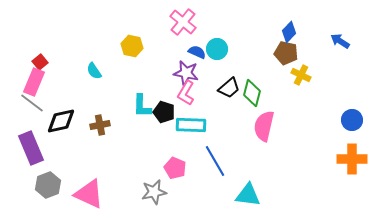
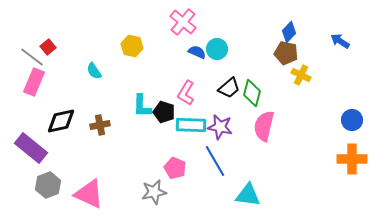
red square: moved 8 px right, 15 px up
purple star: moved 34 px right, 54 px down
gray line: moved 46 px up
purple rectangle: rotated 28 degrees counterclockwise
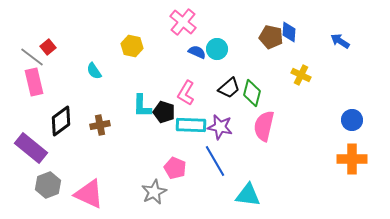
blue diamond: rotated 40 degrees counterclockwise
brown pentagon: moved 15 px left, 16 px up
pink rectangle: rotated 36 degrees counterclockwise
black diamond: rotated 24 degrees counterclockwise
gray star: rotated 15 degrees counterclockwise
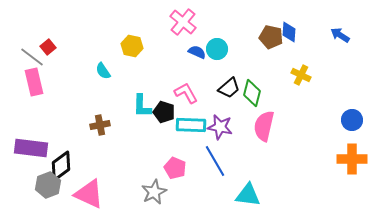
blue arrow: moved 6 px up
cyan semicircle: moved 9 px right
pink L-shape: rotated 120 degrees clockwise
black diamond: moved 45 px down
purple rectangle: rotated 32 degrees counterclockwise
